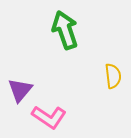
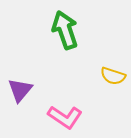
yellow semicircle: rotated 115 degrees clockwise
pink L-shape: moved 16 px right
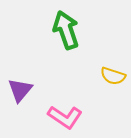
green arrow: moved 1 px right
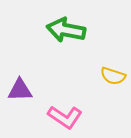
green arrow: rotated 60 degrees counterclockwise
purple triangle: rotated 48 degrees clockwise
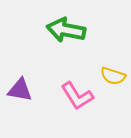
purple triangle: rotated 12 degrees clockwise
pink L-shape: moved 12 px right, 21 px up; rotated 24 degrees clockwise
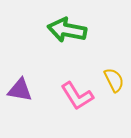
green arrow: moved 1 px right
yellow semicircle: moved 1 px right, 4 px down; rotated 135 degrees counterclockwise
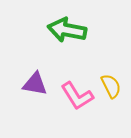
yellow semicircle: moved 3 px left, 6 px down
purple triangle: moved 15 px right, 6 px up
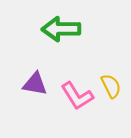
green arrow: moved 6 px left, 1 px up; rotated 12 degrees counterclockwise
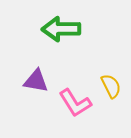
purple triangle: moved 1 px right, 3 px up
pink L-shape: moved 2 px left, 7 px down
